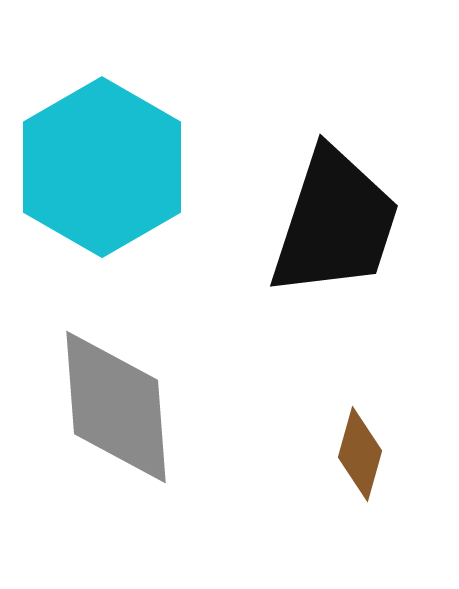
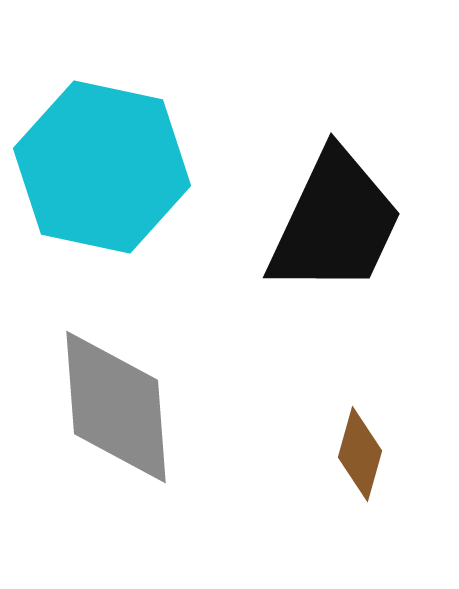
cyan hexagon: rotated 18 degrees counterclockwise
black trapezoid: rotated 7 degrees clockwise
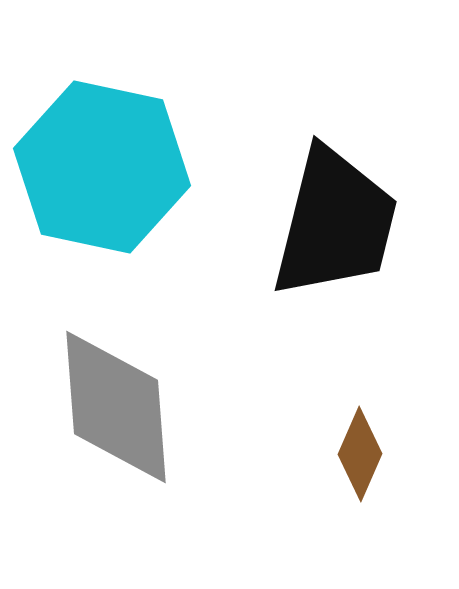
black trapezoid: rotated 11 degrees counterclockwise
brown diamond: rotated 8 degrees clockwise
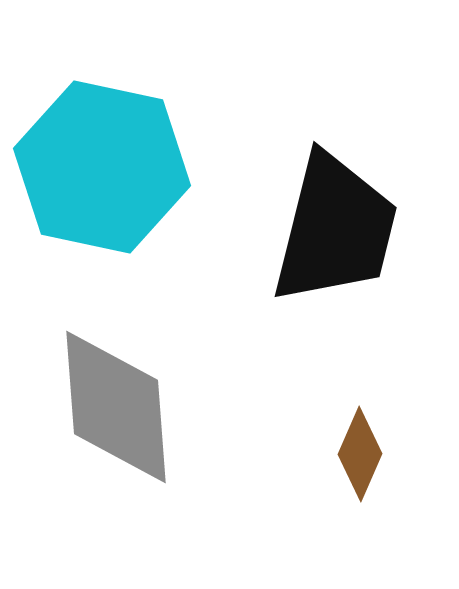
black trapezoid: moved 6 px down
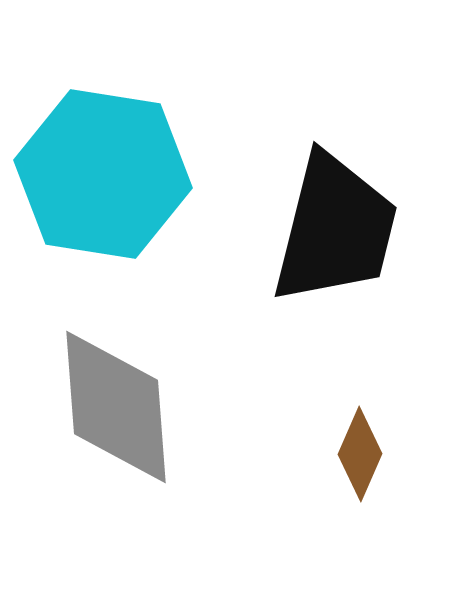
cyan hexagon: moved 1 px right, 7 px down; rotated 3 degrees counterclockwise
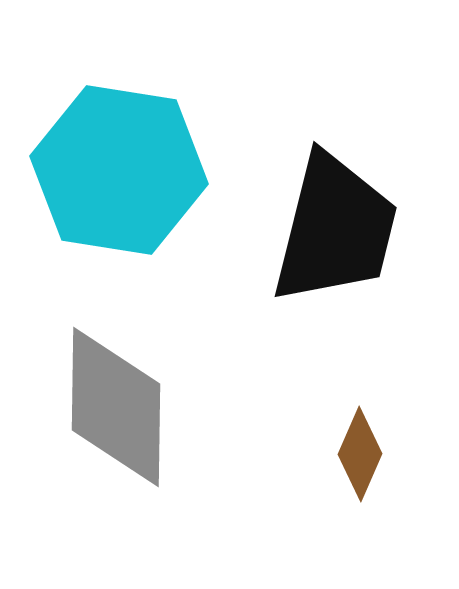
cyan hexagon: moved 16 px right, 4 px up
gray diamond: rotated 5 degrees clockwise
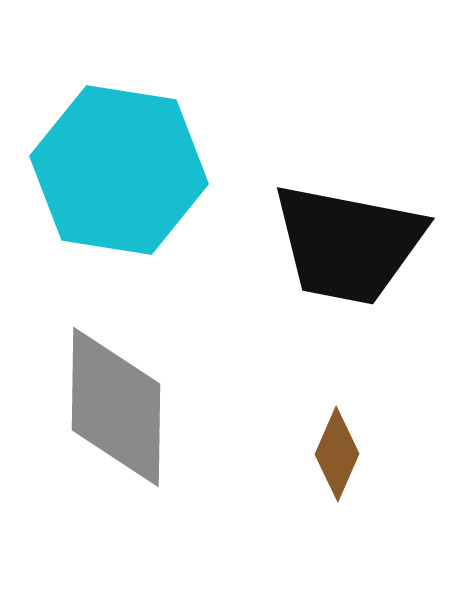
black trapezoid: moved 13 px right, 15 px down; rotated 87 degrees clockwise
brown diamond: moved 23 px left
